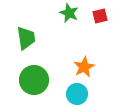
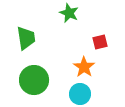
red square: moved 26 px down
orange star: rotated 10 degrees counterclockwise
cyan circle: moved 3 px right
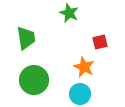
orange star: rotated 10 degrees counterclockwise
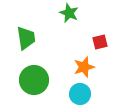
orange star: rotated 30 degrees clockwise
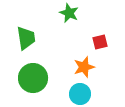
green circle: moved 1 px left, 2 px up
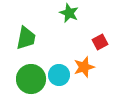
green trapezoid: rotated 20 degrees clockwise
red square: rotated 14 degrees counterclockwise
green circle: moved 2 px left, 1 px down
cyan circle: moved 21 px left, 19 px up
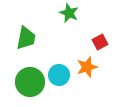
orange star: moved 3 px right
green circle: moved 1 px left, 3 px down
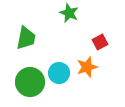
cyan circle: moved 2 px up
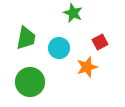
green star: moved 4 px right
cyan circle: moved 25 px up
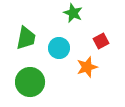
red square: moved 1 px right, 1 px up
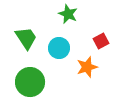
green star: moved 5 px left, 1 px down
green trapezoid: rotated 45 degrees counterclockwise
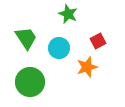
red square: moved 3 px left
